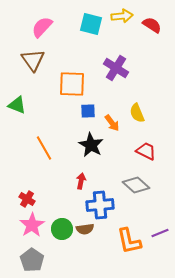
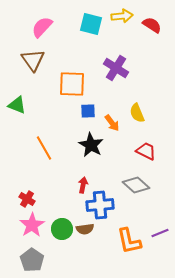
red arrow: moved 2 px right, 4 px down
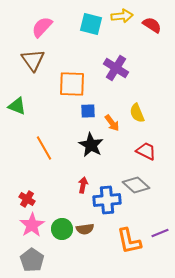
green triangle: moved 1 px down
blue cross: moved 7 px right, 5 px up
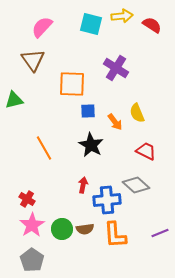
green triangle: moved 3 px left, 6 px up; rotated 36 degrees counterclockwise
orange arrow: moved 3 px right, 1 px up
orange L-shape: moved 14 px left, 6 px up; rotated 8 degrees clockwise
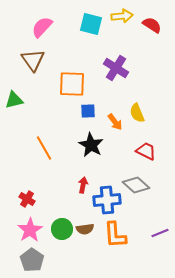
pink star: moved 2 px left, 5 px down
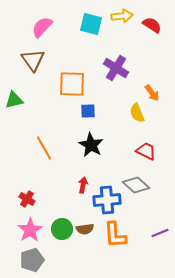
orange arrow: moved 37 px right, 29 px up
gray pentagon: rotated 20 degrees clockwise
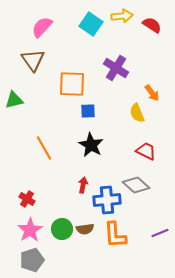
cyan square: rotated 20 degrees clockwise
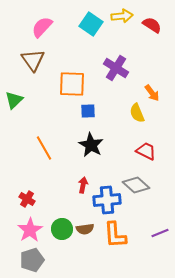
green triangle: rotated 30 degrees counterclockwise
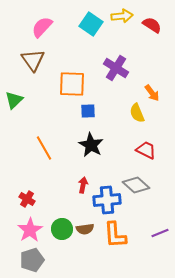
red trapezoid: moved 1 px up
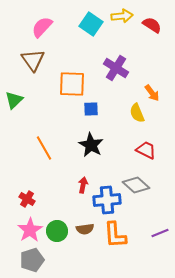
blue square: moved 3 px right, 2 px up
green circle: moved 5 px left, 2 px down
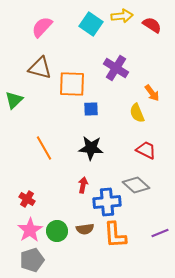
brown triangle: moved 7 px right, 8 px down; rotated 40 degrees counterclockwise
black star: moved 3 px down; rotated 25 degrees counterclockwise
blue cross: moved 2 px down
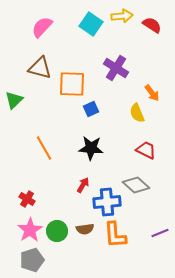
blue square: rotated 21 degrees counterclockwise
red arrow: rotated 21 degrees clockwise
